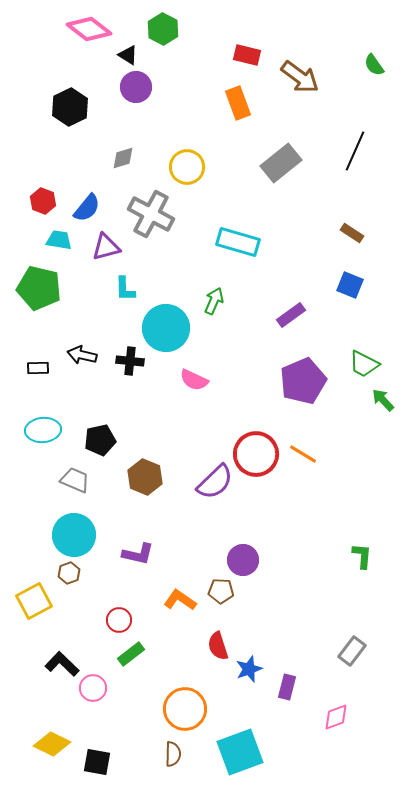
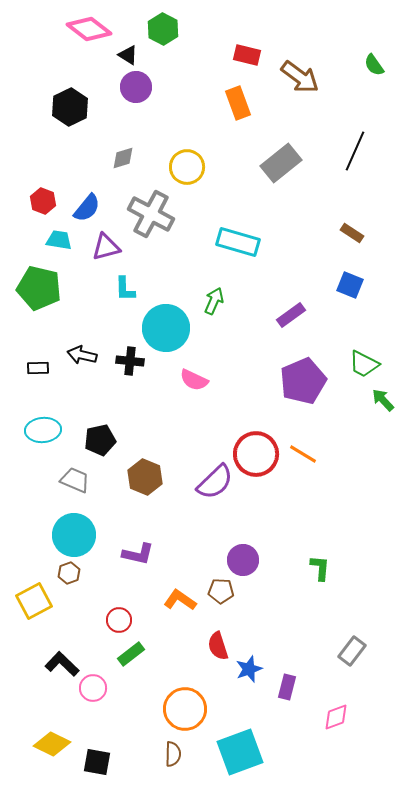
green L-shape at (362, 556): moved 42 px left, 12 px down
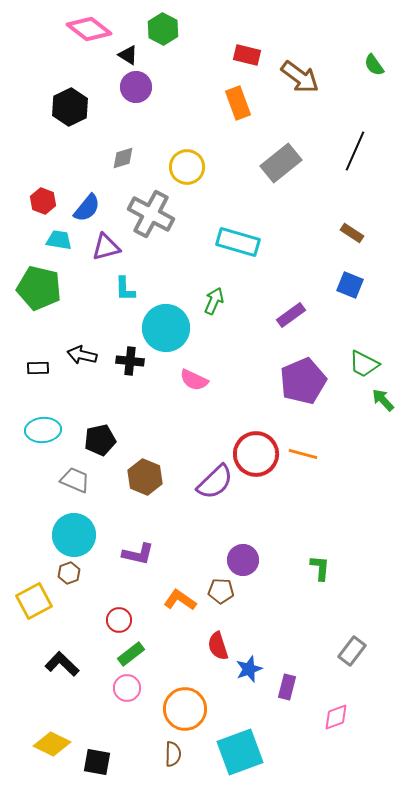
orange line at (303, 454): rotated 16 degrees counterclockwise
pink circle at (93, 688): moved 34 px right
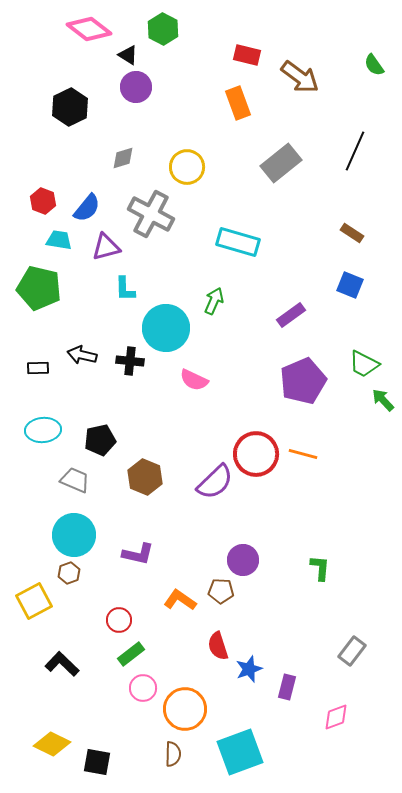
pink circle at (127, 688): moved 16 px right
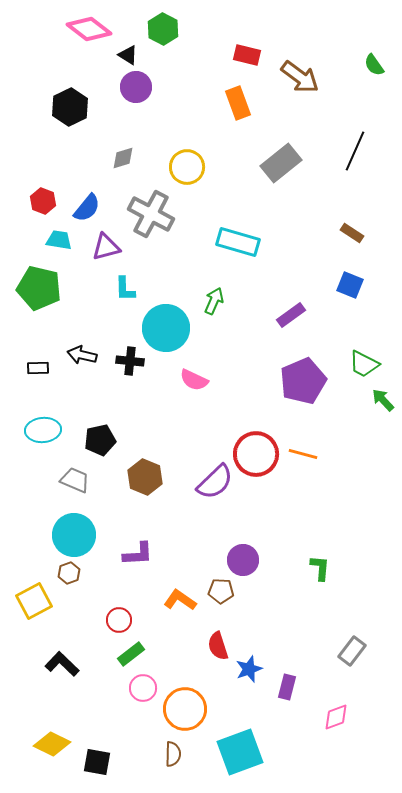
purple L-shape at (138, 554): rotated 16 degrees counterclockwise
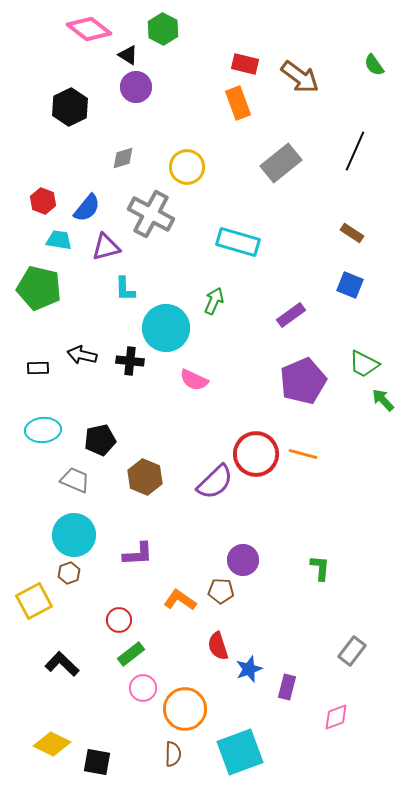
red rectangle at (247, 55): moved 2 px left, 9 px down
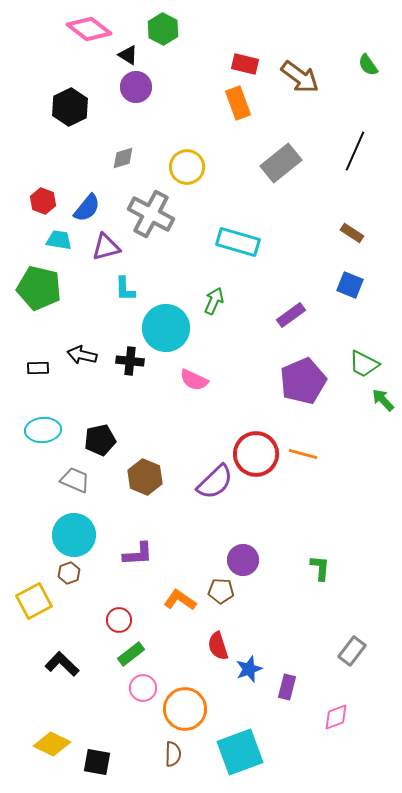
green semicircle at (374, 65): moved 6 px left
